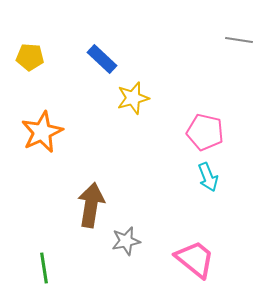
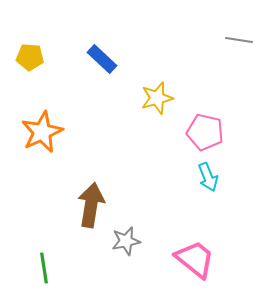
yellow star: moved 24 px right
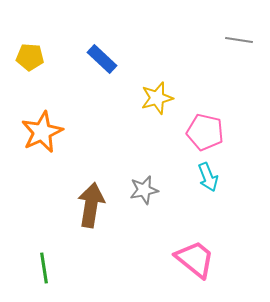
gray star: moved 18 px right, 51 px up
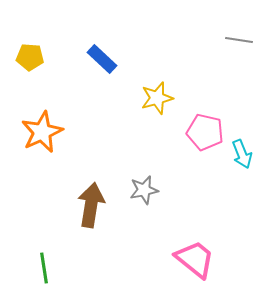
cyan arrow: moved 34 px right, 23 px up
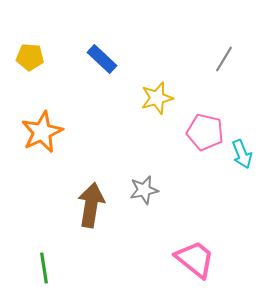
gray line: moved 15 px left, 19 px down; rotated 68 degrees counterclockwise
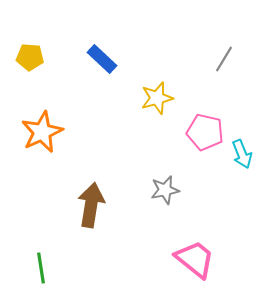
gray star: moved 21 px right
green line: moved 3 px left
